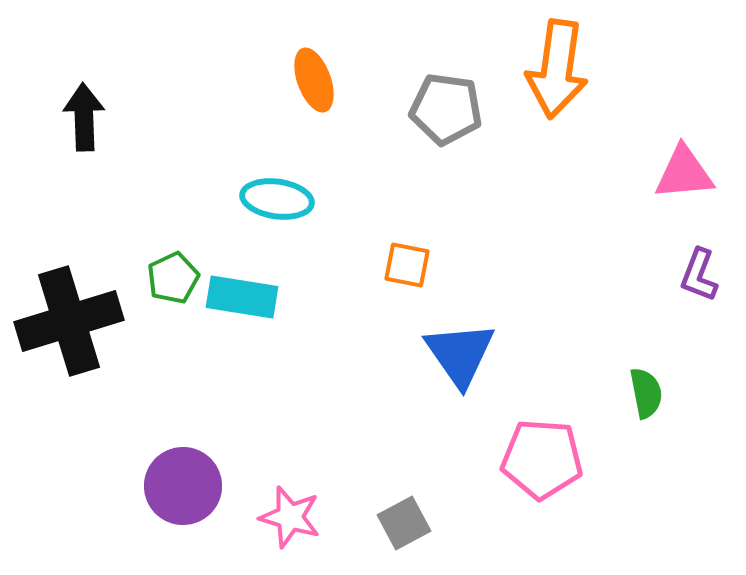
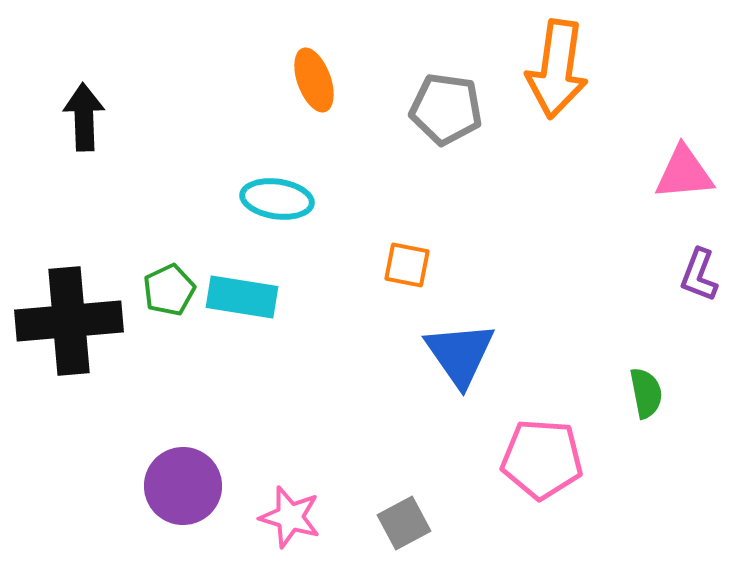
green pentagon: moved 4 px left, 12 px down
black cross: rotated 12 degrees clockwise
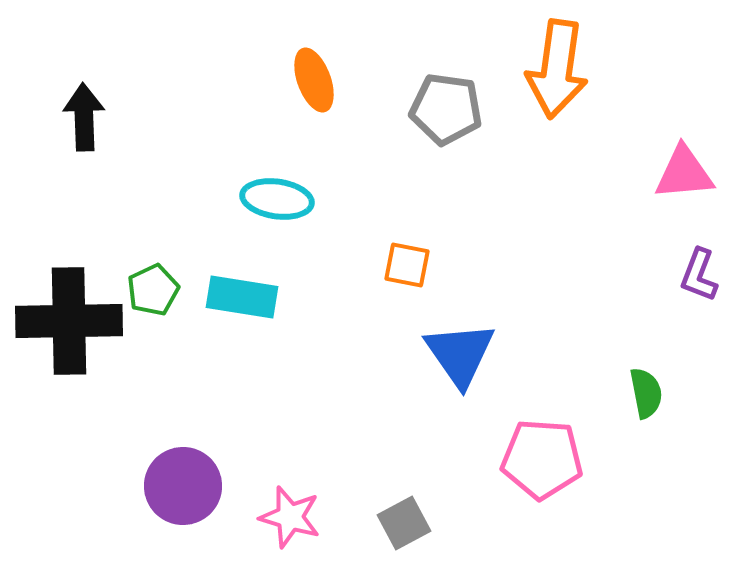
green pentagon: moved 16 px left
black cross: rotated 4 degrees clockwise
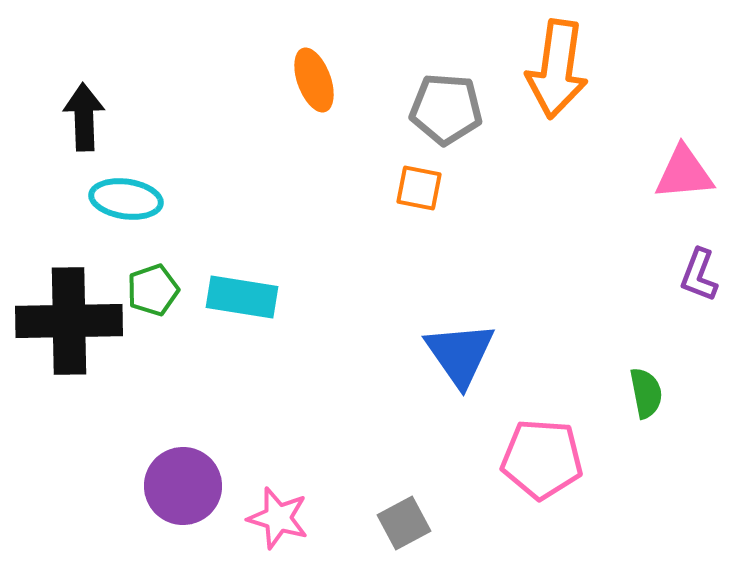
gray pentagon: rotated 4 degrees counterclockwise
cyan ellipse: moved 151 px left
orange square: moved 12 px right, 77 px up
green pentagon: rotated 6 degrees clockwise
pink star: moved 12 px left, 1 px down
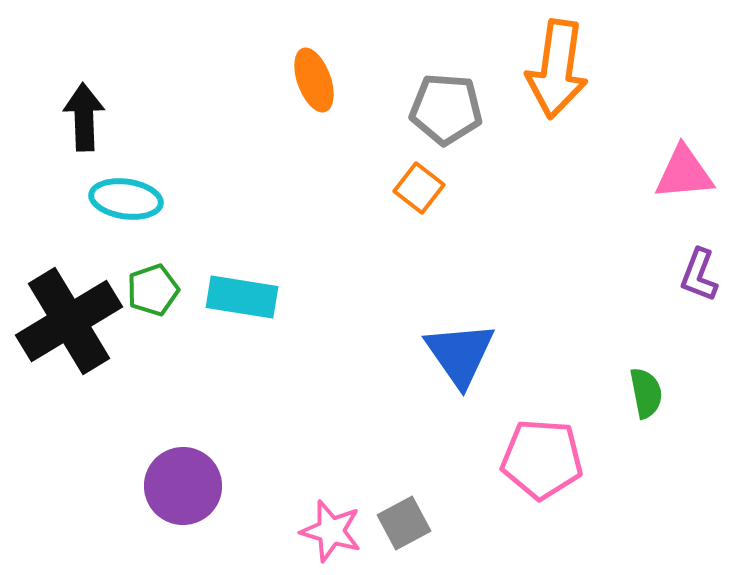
orange square: rotated 27 degrees clockwise
black cross: rotated 30 degrees counterclockwise
pink star: moved 53 px right, 13 px down
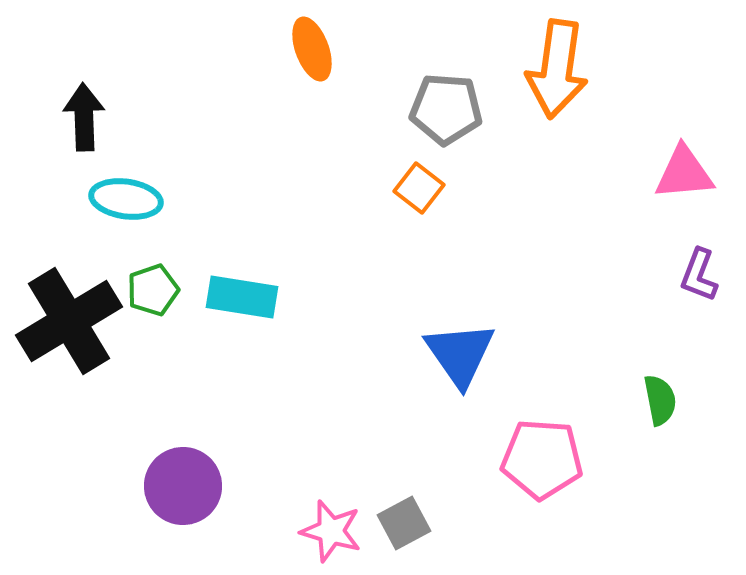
orange ellipse: moved 2 px left, 31 px up
green semicircle: moved 14 px right, 7 px down
